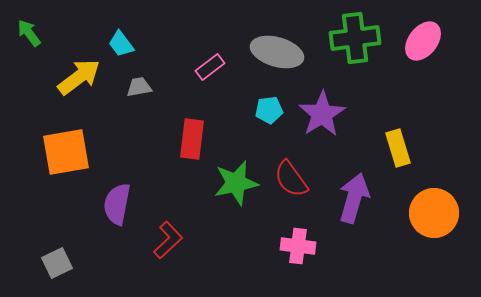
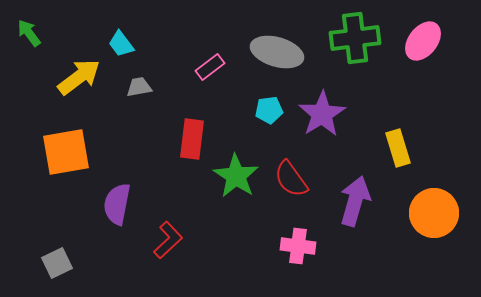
green star: moved 7 px up; rotated 27 degrees counterclockwise
purple arrow: moved 1 px right, 3 px down
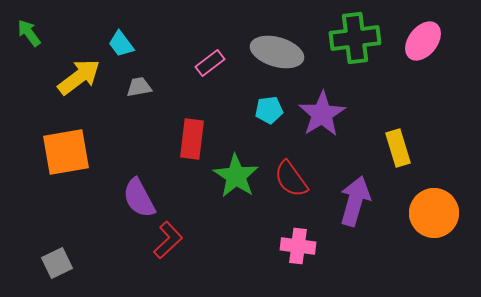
pink rectangle: moved 4 px up
purple semicircle: moved 22 px right, 6 px up; rotated 39 degrees counterclockwise
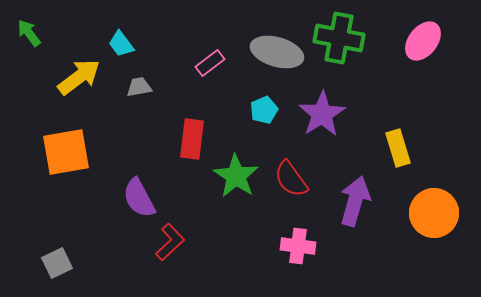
green cross: moved 16 px left; rotated 18 degrees clockwise
cyan pentagon: moved 5 px left; rotated 16 degrees counterclockwise
red L-shape: moved 2 px right, 2 px down
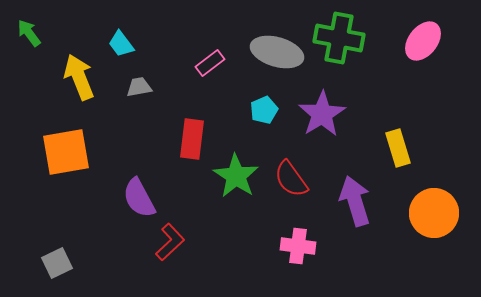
yellow arrow: rotated 75 degrees counterclockwise
purple arrow: rotated 33 degrees counterclockwise
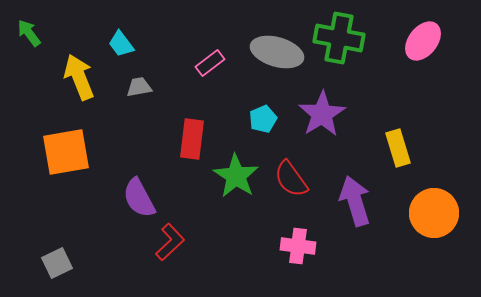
cyan pentagon: moved 1 px left, 9 px down
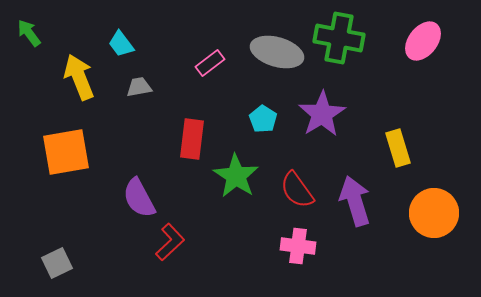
cyan pentagon: rotated 16 degrees counterclockwise
red semicircle: moved 6 px right, 11 px down
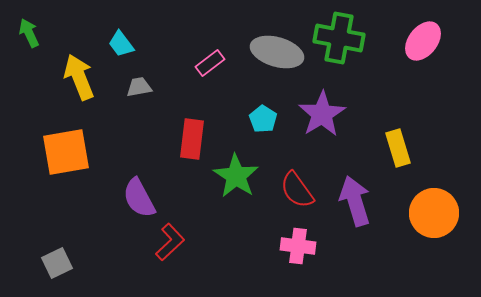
green arrow: rotated 12 degrees clockwise
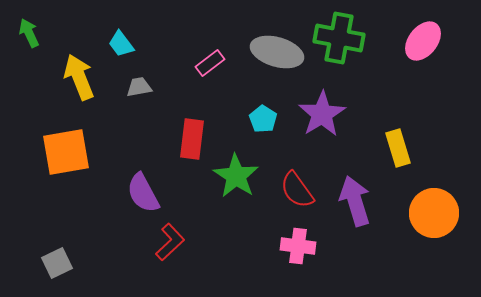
purple semicircle: moved 4 px right, 5 px up
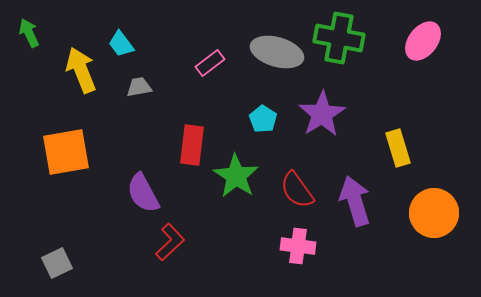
yellow arrow: moved 2 px right, 7 px up
red rectangle: moved 6 px down
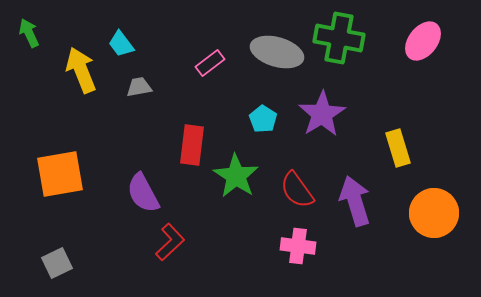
orange square: moved 6 px left, 22 px down
